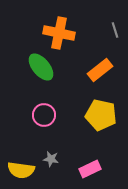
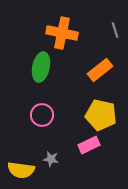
orange cross: moved 3 px right
green ellipse: rotated 52 degrees clockwise
pink circle: moved 2 px left
pink rectangle: moved 1 px left, 24 px up
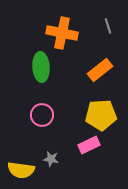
gray line: moved 7 px left, 4 px up
green ellipse: rotated 16 degrees counterclockwise
yellow pentagon: rotated 16 degrees counterclockwise
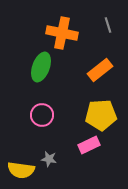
gray line: moved 1 px up
green ellipse: rotated 24 degrees clockwise
gray star: moved 2 px left
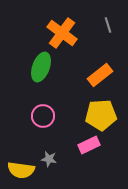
orange cross: rotated 24 degrees clockwise
orange rectangle: moved 5 px down
pink circle: moved 1 px right, 1 px down
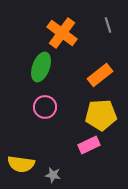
pink circle: moved 2 px right, 9 px up
gray star: moved 4 px right, 16 px down
yellow semicircle: moved 6 px up
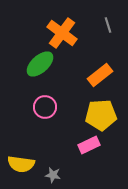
green ellipse: moved 1 px left, 3 px up; rotated 28 degrees clockwise
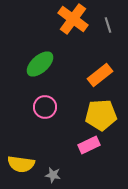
orange cross: moved 11 px right, 14 px up
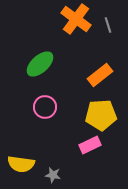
orange cross: moved 3 px right
pink rectangle: moved 1 px right
